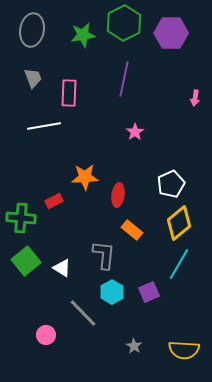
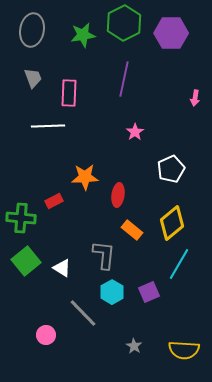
white line: moved 4 px right; rotated 8 degrees clockwise
white pentagon: moved 15 px up
yellow diamond: moved 7 px left
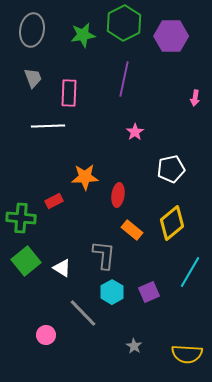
purple hexagon: moved 3 px down
white pentagon: rotated 12 degrees clockwise
cyan line: moved 11 px right, 8 px down
yellow semicircle: moved 3 px right, 4 px down
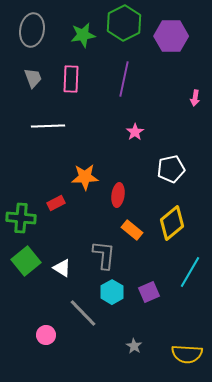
pink rectangle: moved 2 px right, 14 px up
red rectangle: moved 2 px right, 2 px down
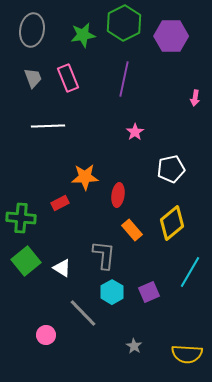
pink rectangle: moved 3 px left, 1 px up; rotated 24 degrees counterclockwise
red rectangle: moved 4 px right
orange rectangle: rotated 10 degrees clockwise
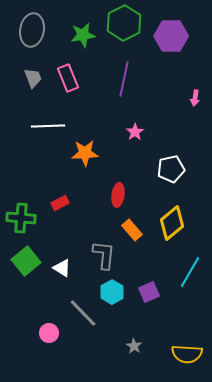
orange star: moved 24 px up
pink circle: moved 3 px right, 2 px up
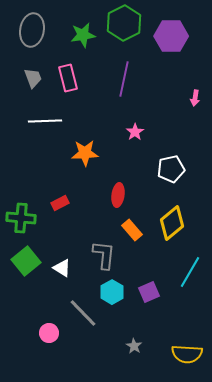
pink rectangle: rotated 8 degrees clockwise
white line: moved 3 px left, 5 px up
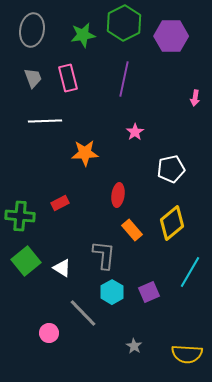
green cross: moved 1 px left, 2 px up
